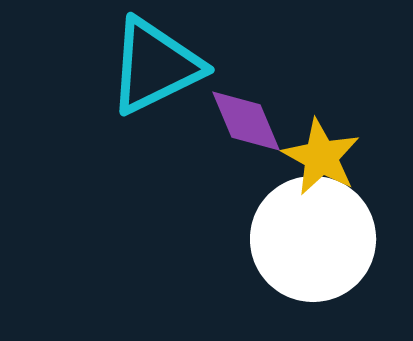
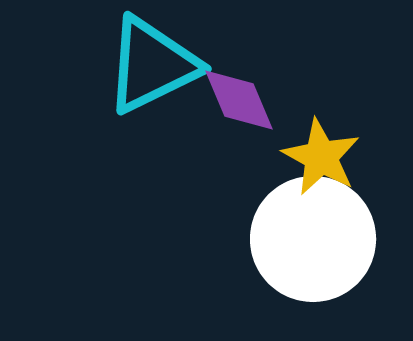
cyan triangle: moved 3 px left, 1 px up
purple diamond: moved 7 px left, 21 px up
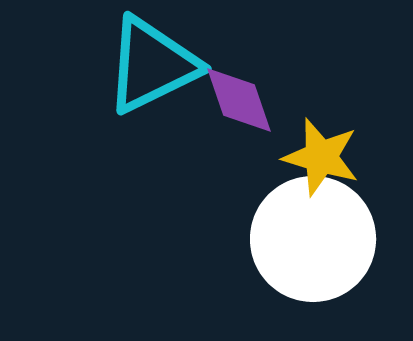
purple diamond: rotated 4 degrees clockwise
yellow star: rotated 12 degrees counterclockwise
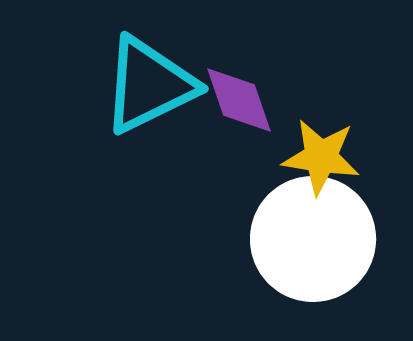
cyan triangle: moved 3 px left, 20 px down
yellow star: rotated 8 degrees counterclockwise
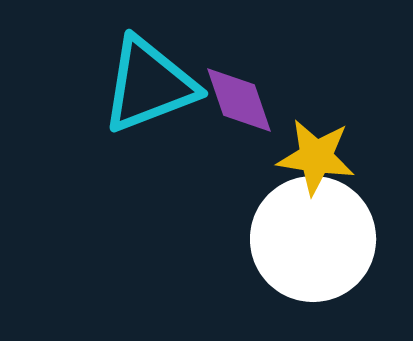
cyan triangle: rotated 5 degrees clockwise
yellow star: moved 5 px left
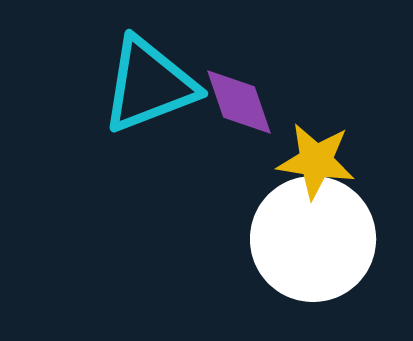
purple diamond: moved 2 px down
yellow star: moved 4 px down
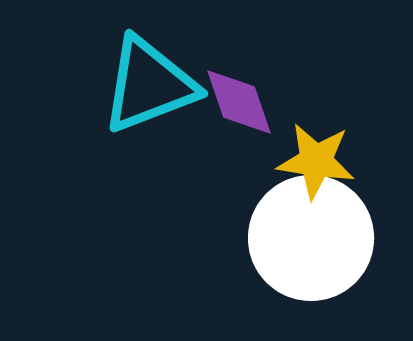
white circle: moved 2 px left, 1 px up
